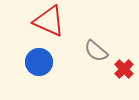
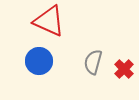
gray semicircle: moved 3 px left, 11 px down; rotated 65 degrees clockwise
blue circle: moved 1 px up
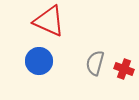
gray semicircle: moved 2 px right, 1 px down
red cross: rotated 24 degrees counterclockwise
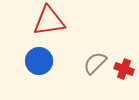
red triangle: rotated 32 degrees counterclockwise
gray semicircle: rotated 30 degrees clockwise
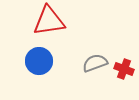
gray semicircle: rotated 25 degrees clockwise
